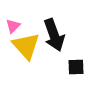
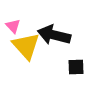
pink triangle: rotated 28 degrees counterclockwise
black arrow: rotated 124 degrees clockwise
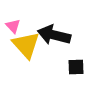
yellow triangle: moved 1 px up
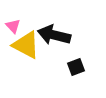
yellow triangle: rotated 20 degrees counterclockwise
black square: rotated 18 degrees counterclockwise
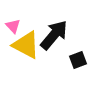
black arrow: rotated 116 degrees clockwise
black square: moved 2 px right, 7 px up
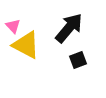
black arrow: moved 15 px right, 7 px up
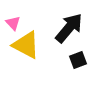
pink triangle: moved 3 px up
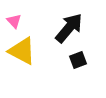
pink triangle: moved 1 px right, 2 px up
yellow triangle: moved 4 px left, 6 px down
